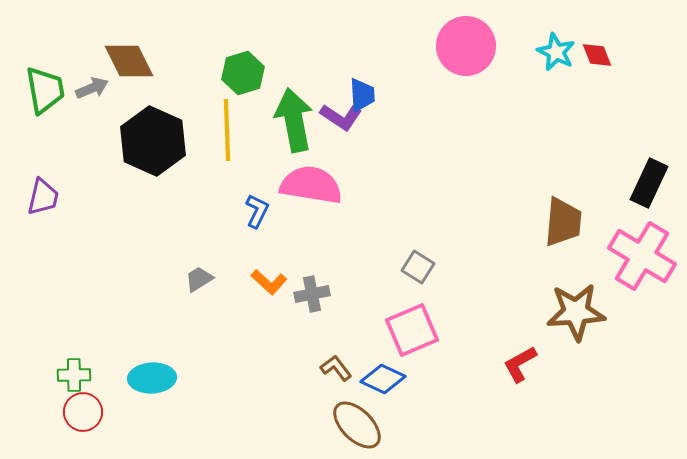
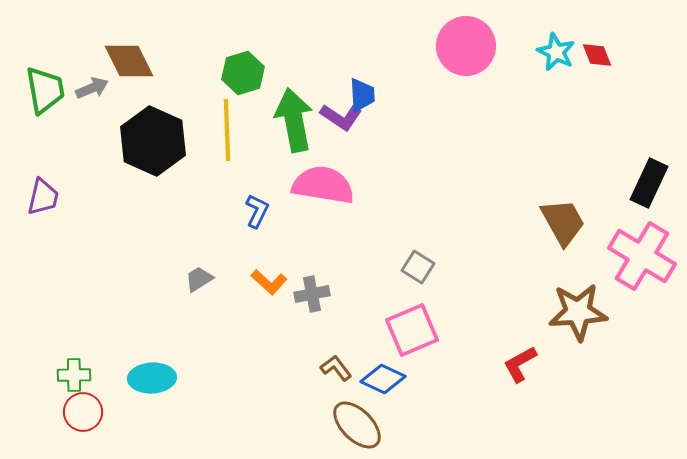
pink semicircle: moved 12 px right
brown trapezoid: rotated 34 degrees counterclockwise
brown star: moved 2 px right
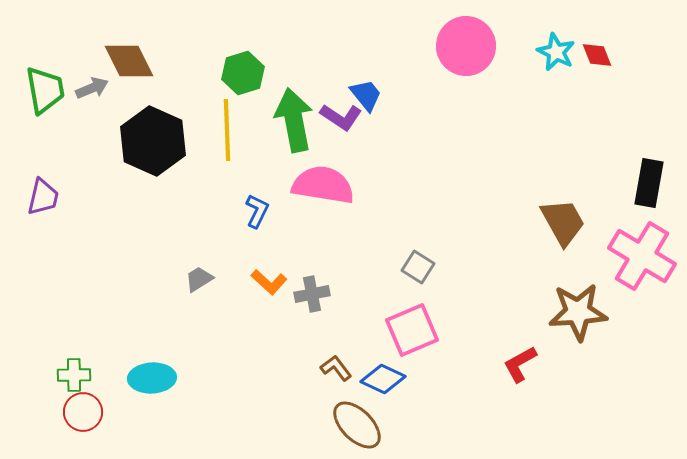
blue trapezoid: moved 4 px right; rotated 36 degrees counterclockwise
black rectangle: rotated 15 degrees counterclockwise
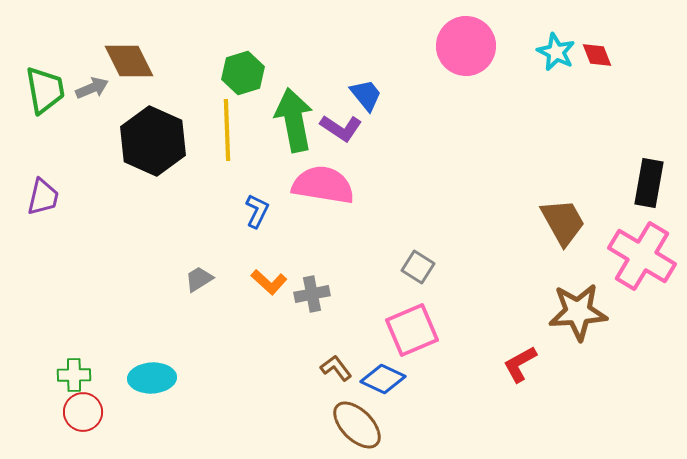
purple L-shape: moved 11 px down
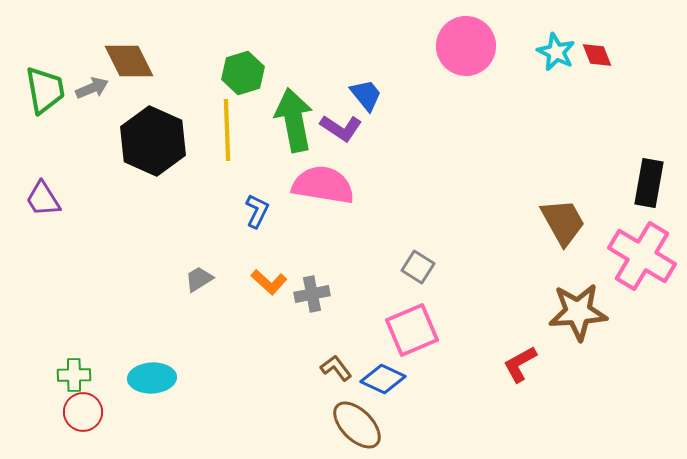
purple trapezoid: moved 2 px down; rotated 135 degrees clockwise
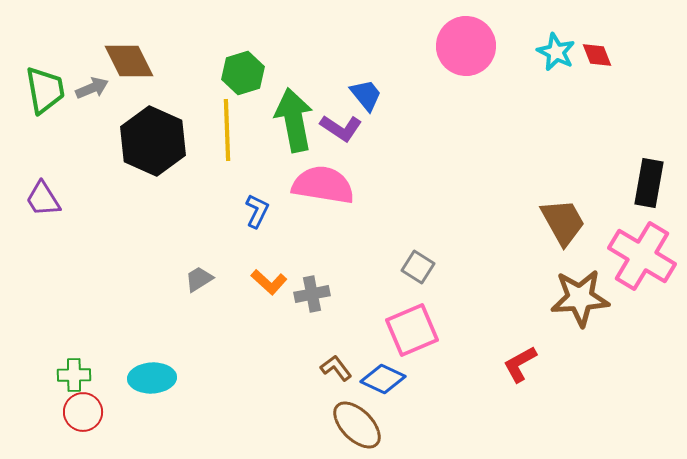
brown star: moved 2 px right, 14 px up
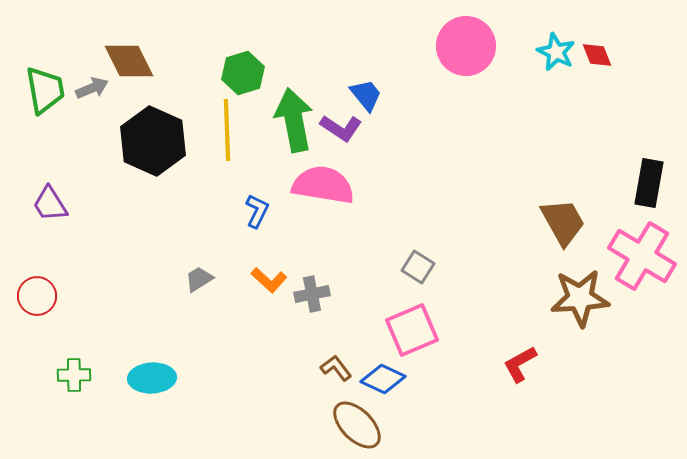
purple trapezoid: moved 7 px right, 5 px down
orange L-shape: moved 2 px up
red circle: moved 46 px left, 116 px up
